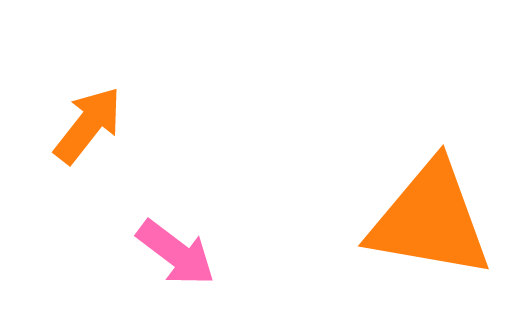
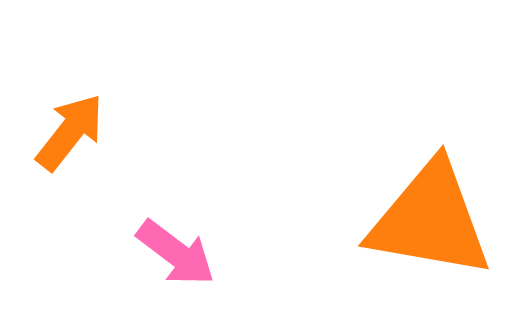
orange arrow: moved 18 px left, 7 px down
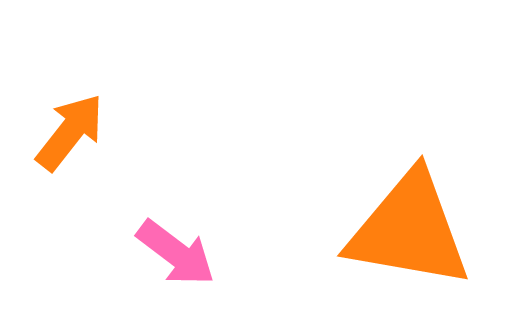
orange triangle: moved 21 px left, 10 px down
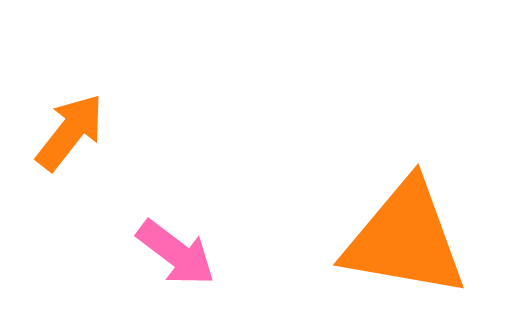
orange triangle: moved 4 px left, 9 px down
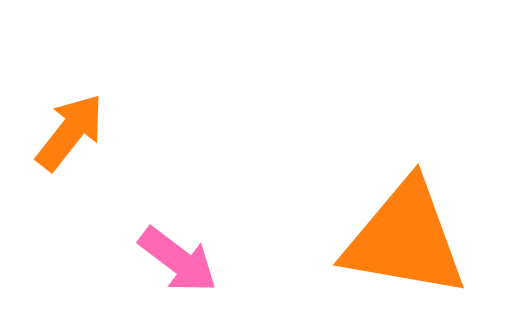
pink arrow: moved 2 px right, 7 px down
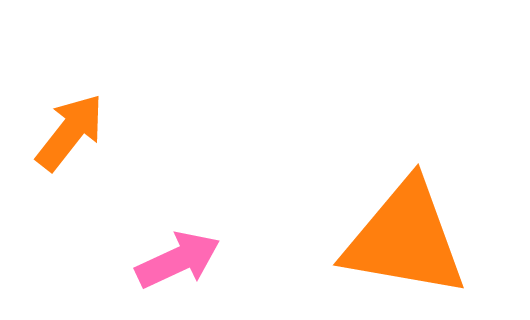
pink arrow: rotated 62 degrees counterclockwise
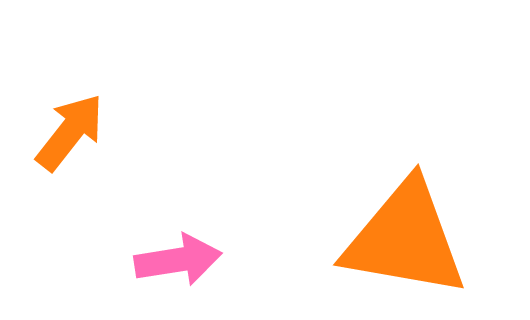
pink arrow: rotated 16 degrees clockwise
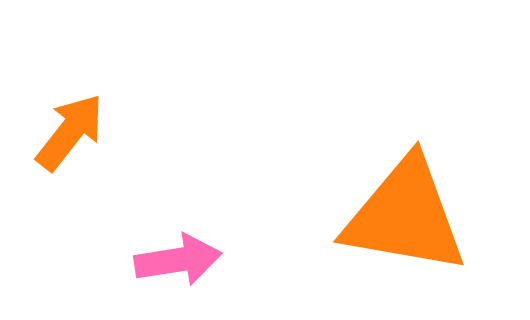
orange triangle: moved 23 px up
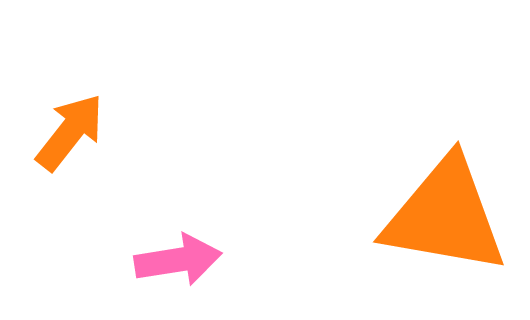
orange triangle: moved 40 px right
